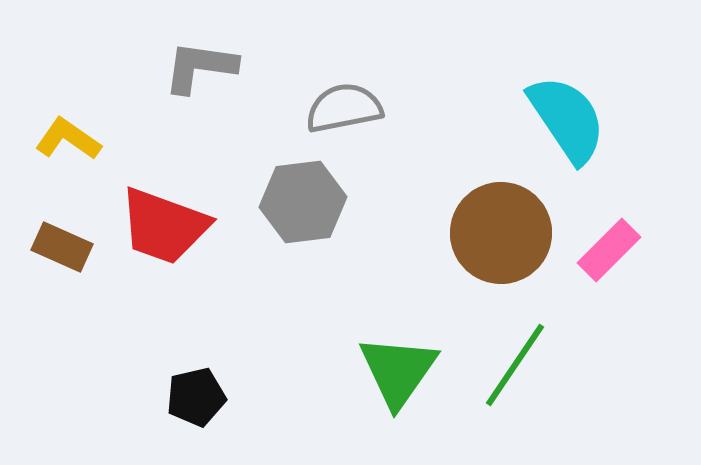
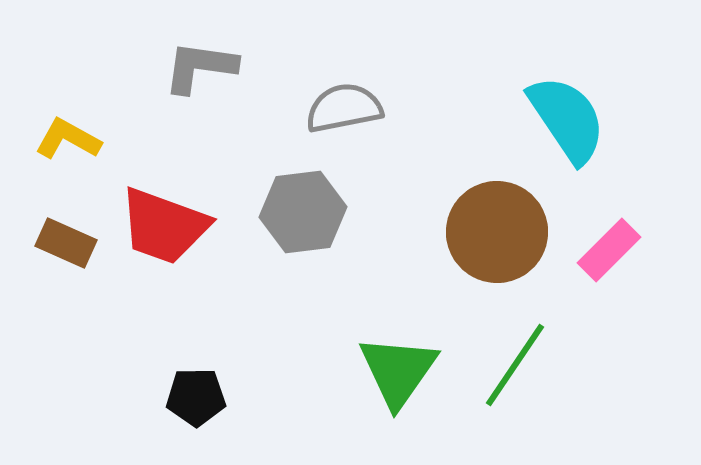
yellow L-shape: rotated 6 degrees counterclockwise
gray hexagon: moved 10 px down
brown circle: moved 4 px left, 1 px up
brown rectangle: moved 4 px right, 4 px up
black pentagon: rotated 12 degrees clockwise
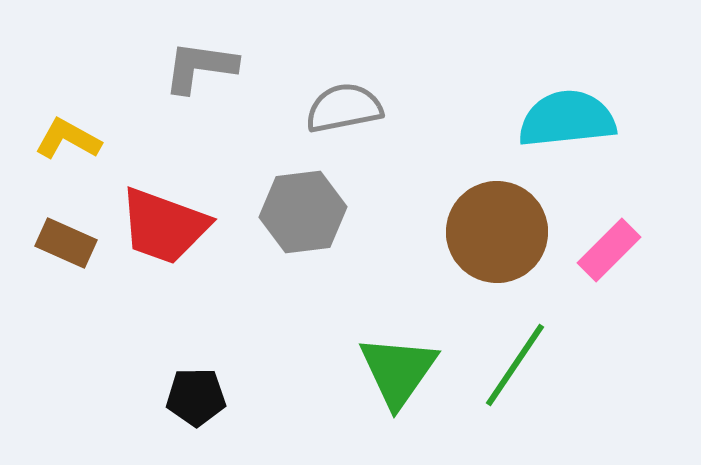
cyan semicircle: rotated 62 degrees counterclockwise
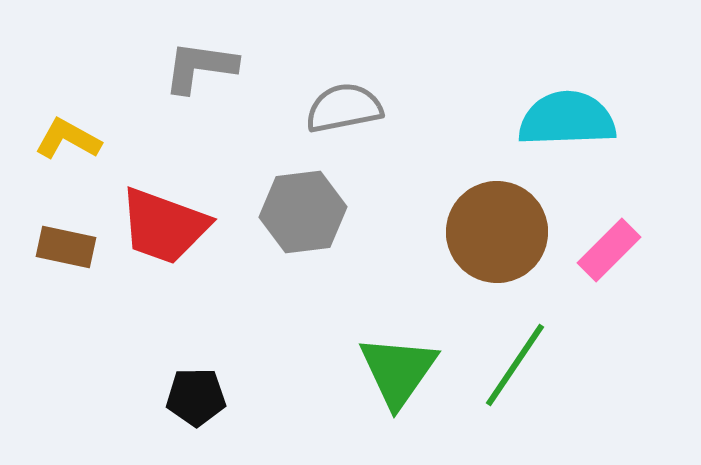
cyan semicircle: rotated 4 degrees clockwise
brown rectangle: moved 4 px down; rotated 12 degrees counterclockwise
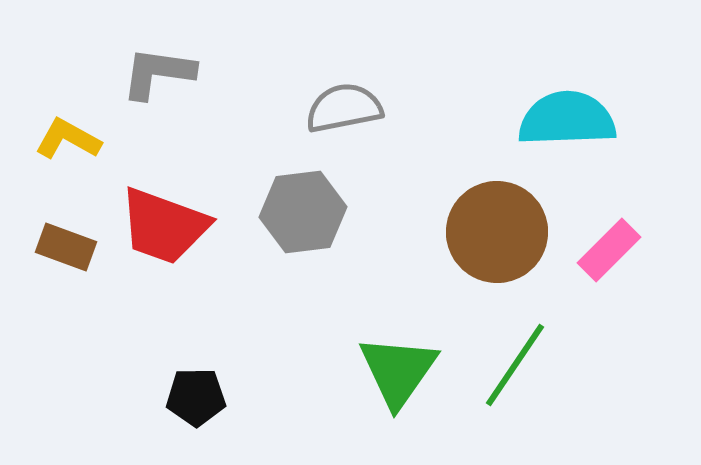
gray L-shape: moved 42 px left, 6 px down
brown rectangle: rotated 8 degrees clockwise
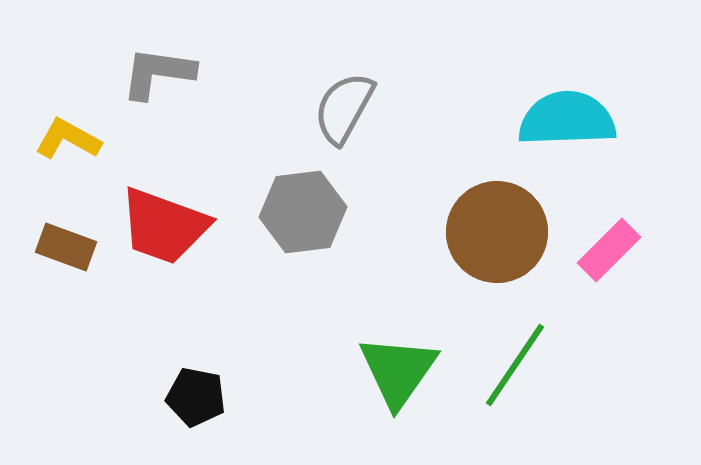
gray semicircle: rotated 50 degrees counterclockwise
black pentagon: rotated 12 degrees clockwise
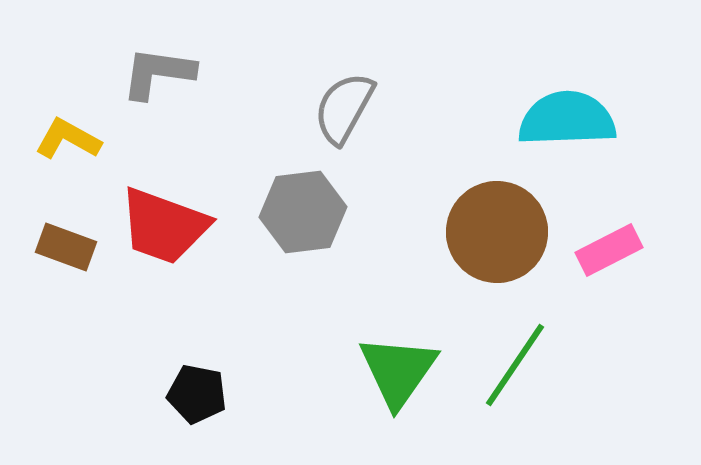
pink rectangle: rotated 18 degrees clockwise
black pentagon: moved 1 px right, 3 px up
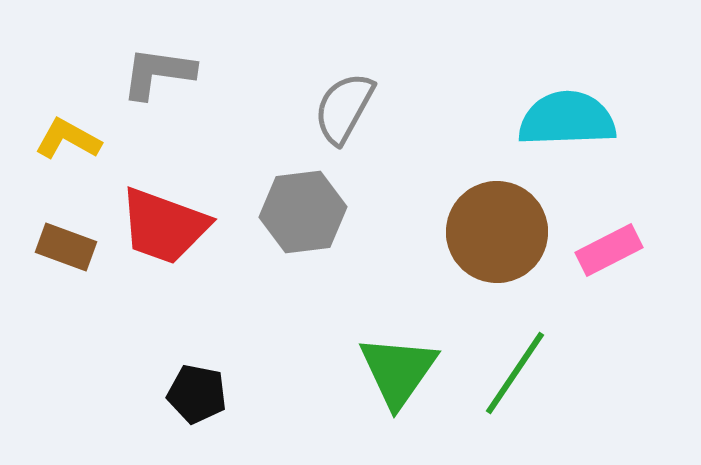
green line: moved 8 px down
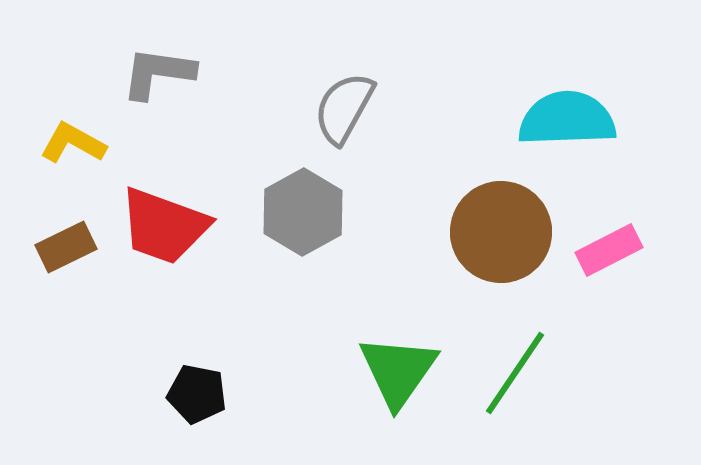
yellow L-shape: moved 5 px right, 4 px down
gray hexagon: rotated 22 degrees counterclockwise
brown circle: moved 4 px right
brown rectangle: rotated 46 degrees counterclockwise
